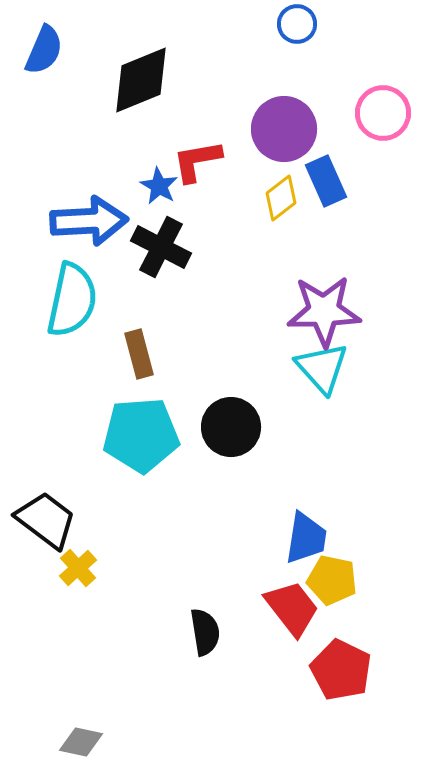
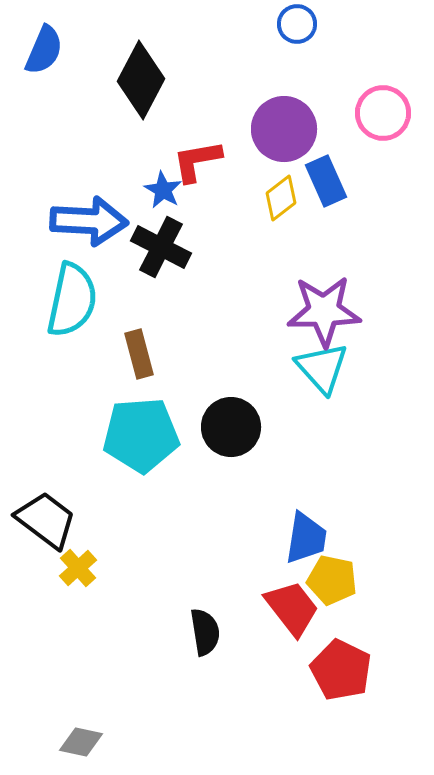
black diamond: rotated 40 degrees counterclockwise
blue star: moved 4 px right, 4 px down
blue arrow: rotated 6 degrees clockwise
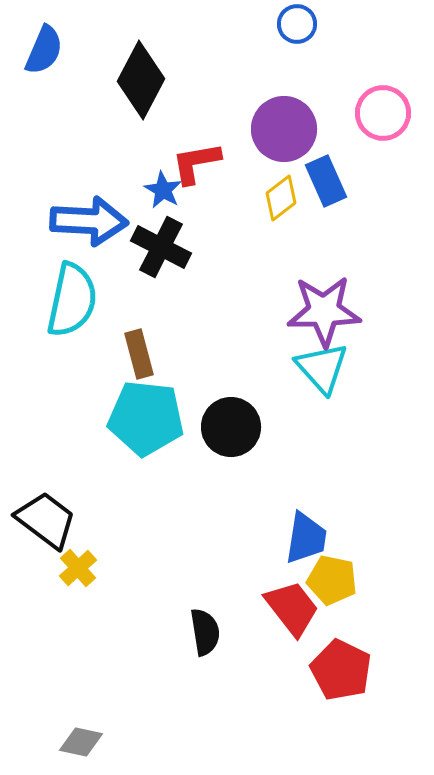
red L-shape: moved 1 px left, 2 px down
cyan pentagon: moved 5 px right, 17 px up; rotated 10 degrees clockwise
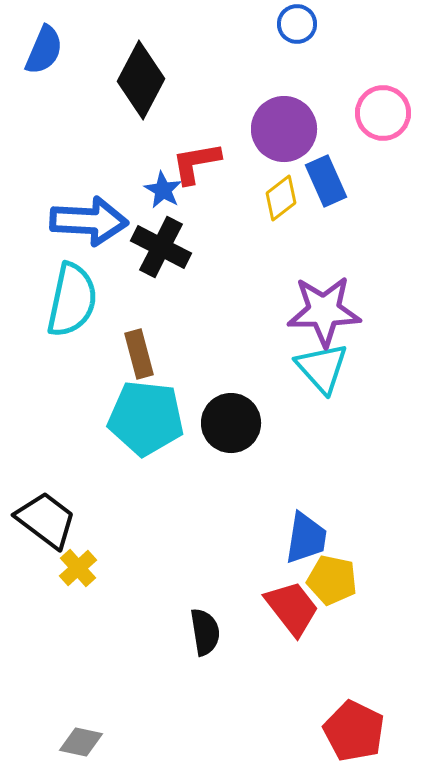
black circle: moved 4 px up
red pentagon: moved 13 px right, 61 px down
